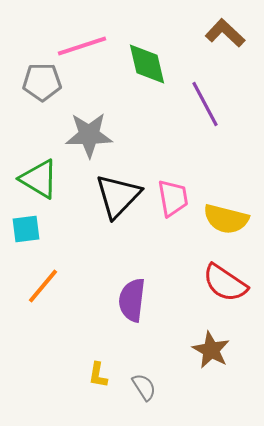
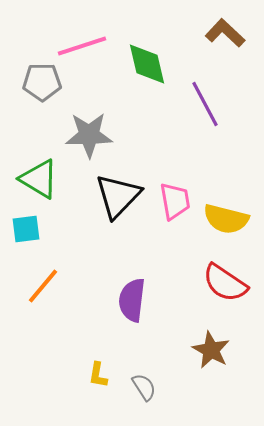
pink trapezoid: moved 2 px right, 3 px down
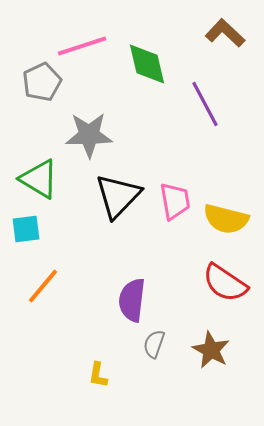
gray pentagon: rotated 24 degrees counterclockwise
gray semicircle: moved 10 px right, 43 px up; rotated 128 degrees counterclockwise
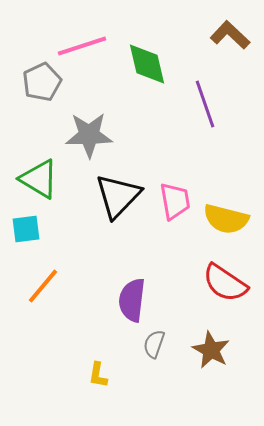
brown L-shape: moved 5 px right, 2 px down
purple line: rotated 9 degrees clockwise
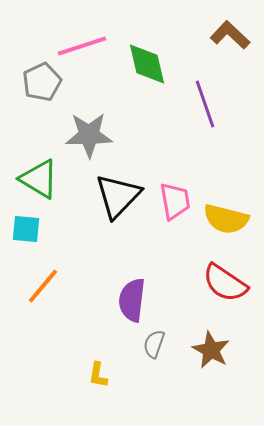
cyan square: rotated 12 degrees clockwise
